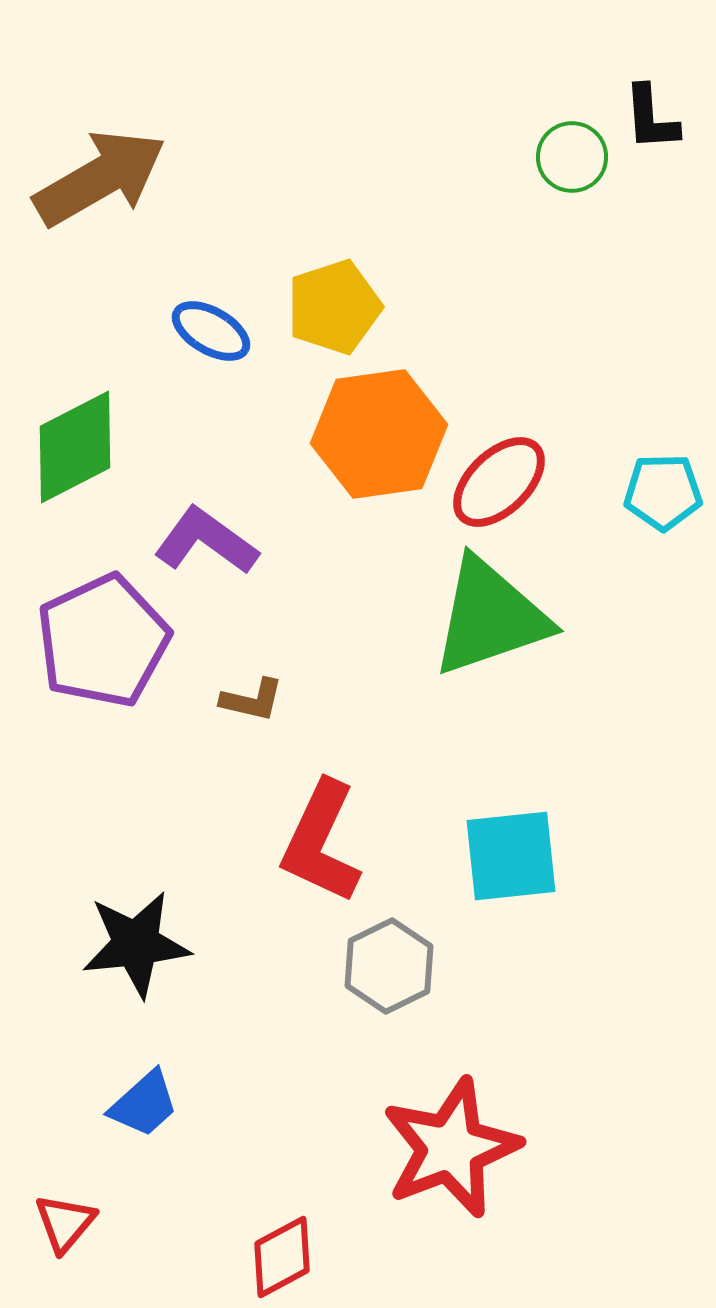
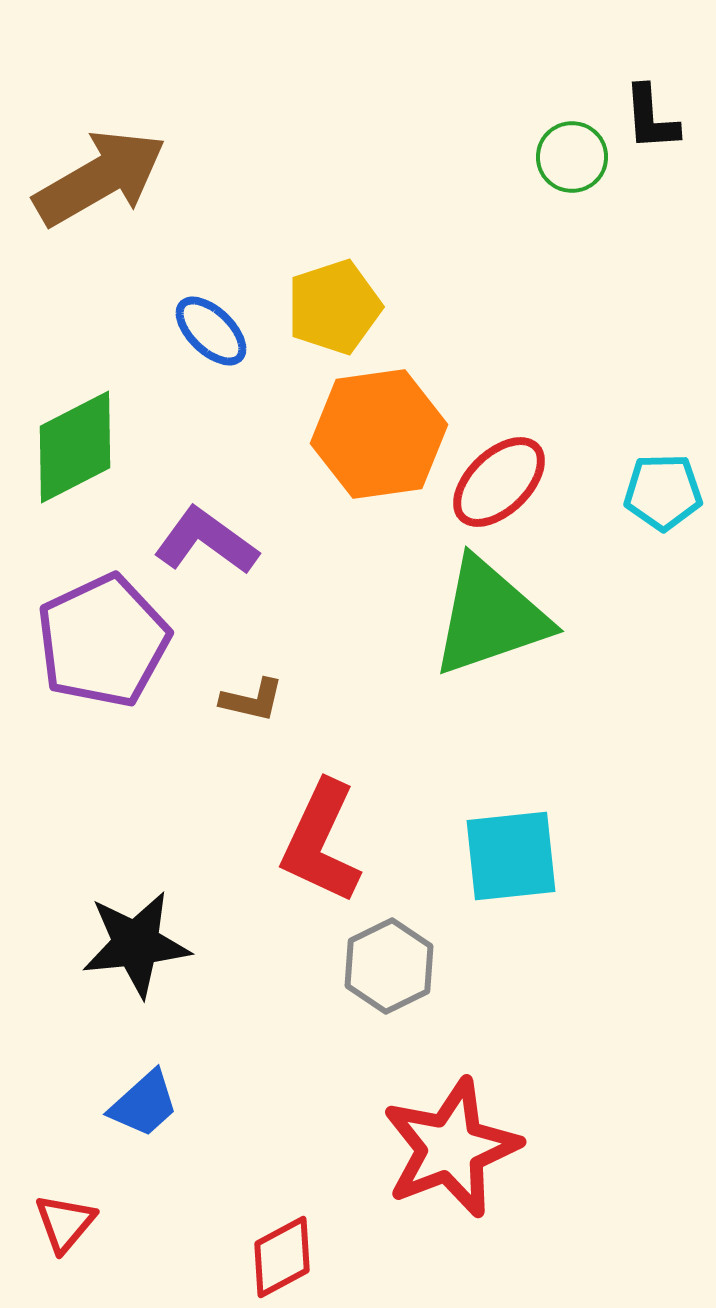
blue ellipse: rotated 14 degrees clockwise
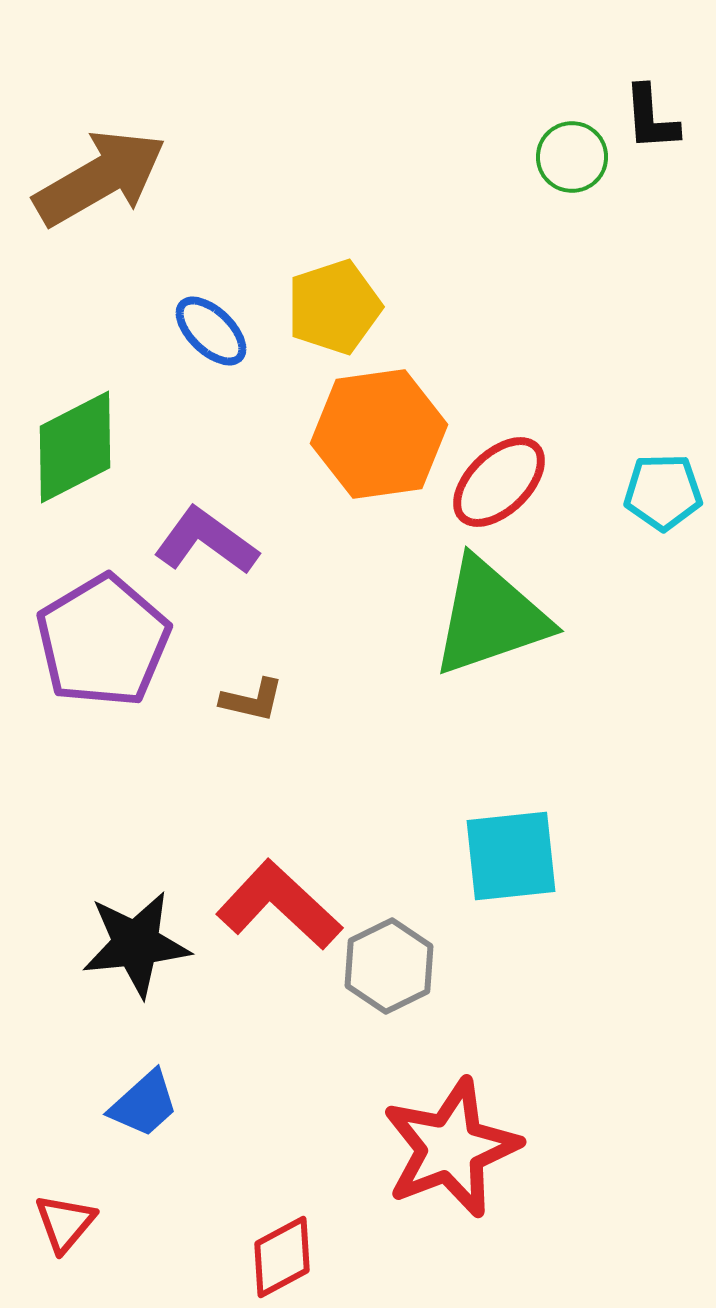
purple pentagon: rotated 6 degrees counterclockwise
red L-shape: moved 42 px left, 63 px down; rotated 108 degrees clockwise
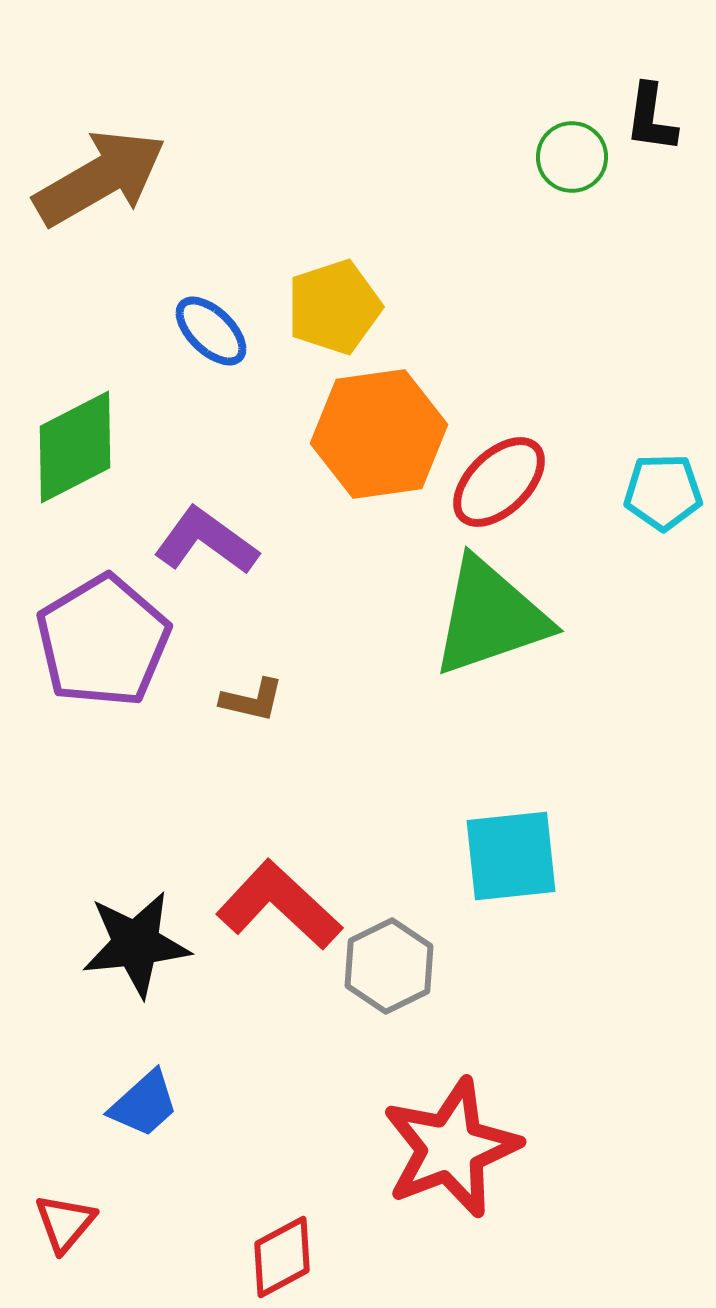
black L-shape: rotated 12 degrees clockwise
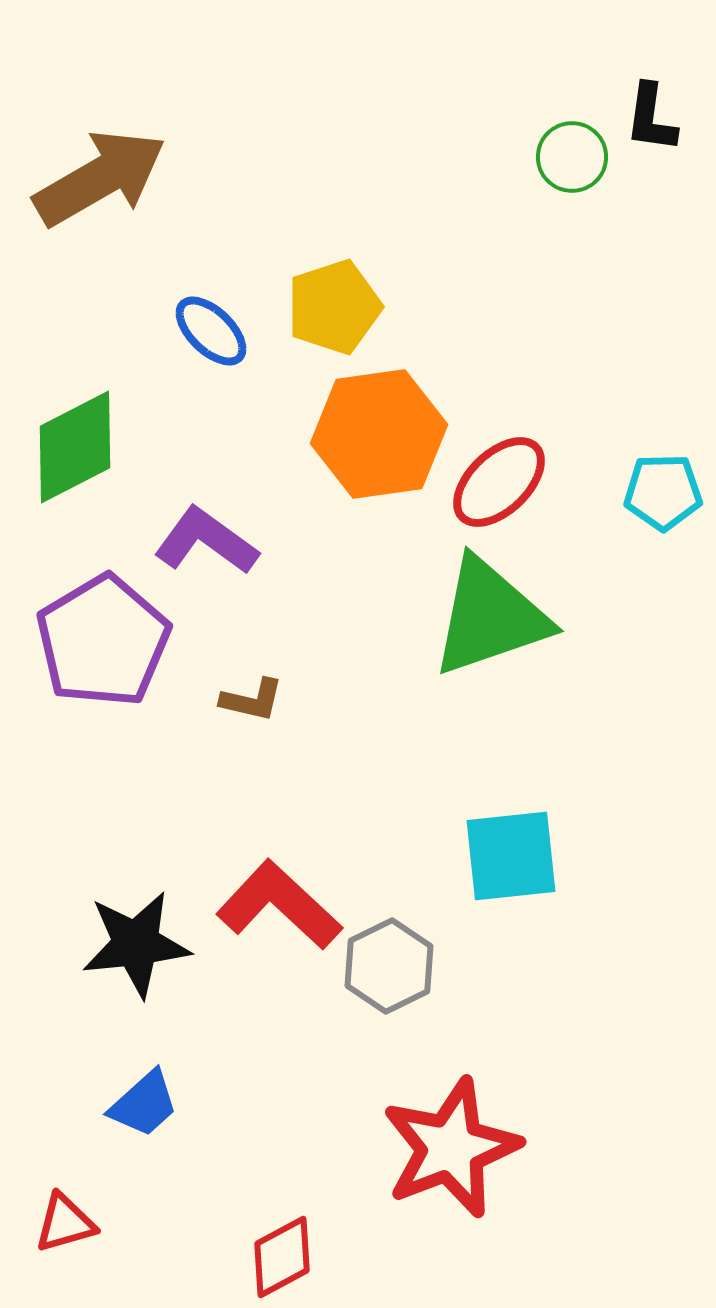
red triangle: rotated 34 degrees clockwise
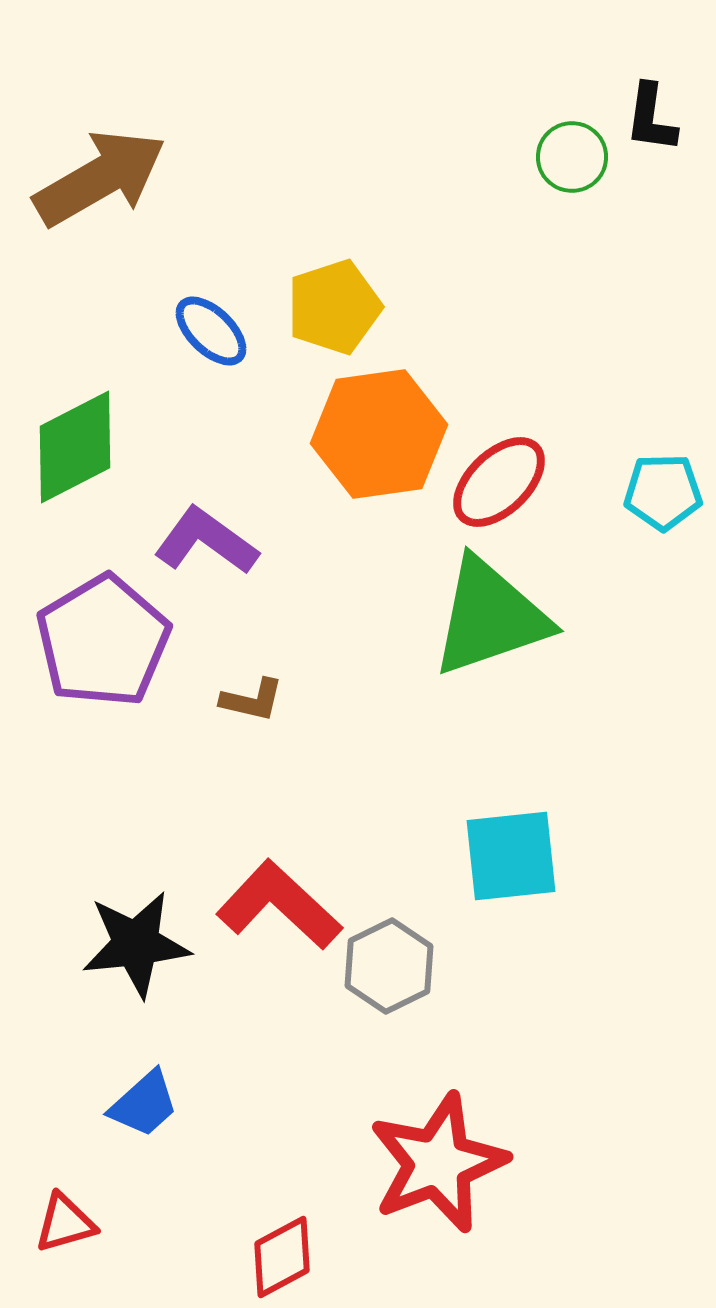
red star: moved 13 px left, 15 px down
